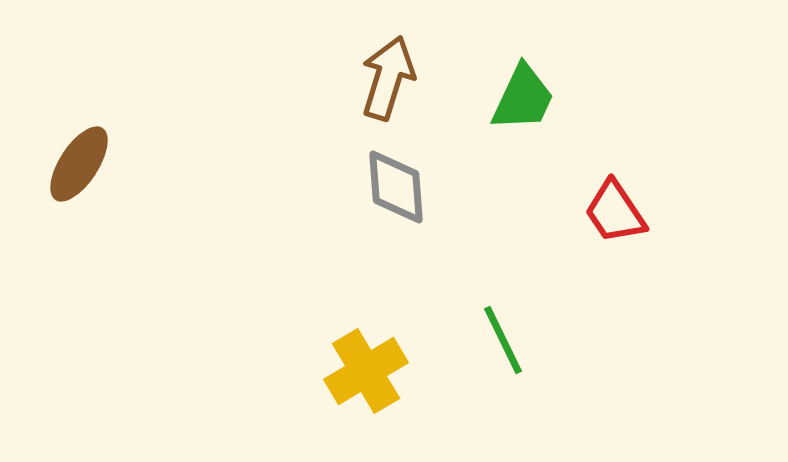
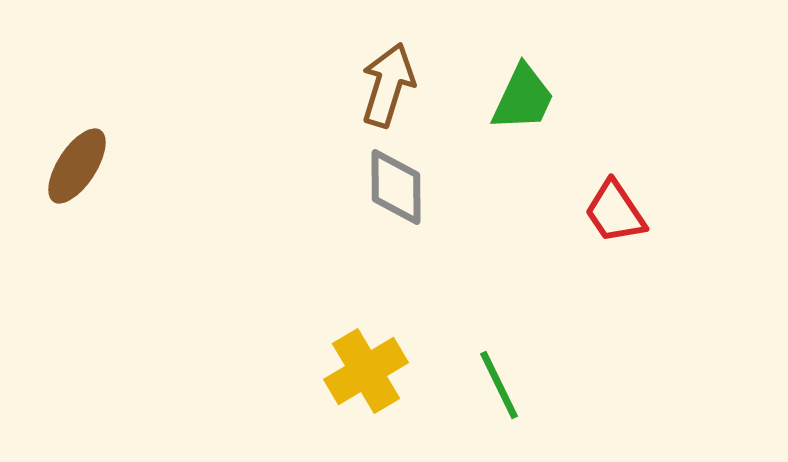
brown arrow: moved 7 px down
brown ellipse: moved 2 px left, 2 px down
gray diamond: rotated 4 degrees clockwise
green line: moved 4 px left, 45 px down
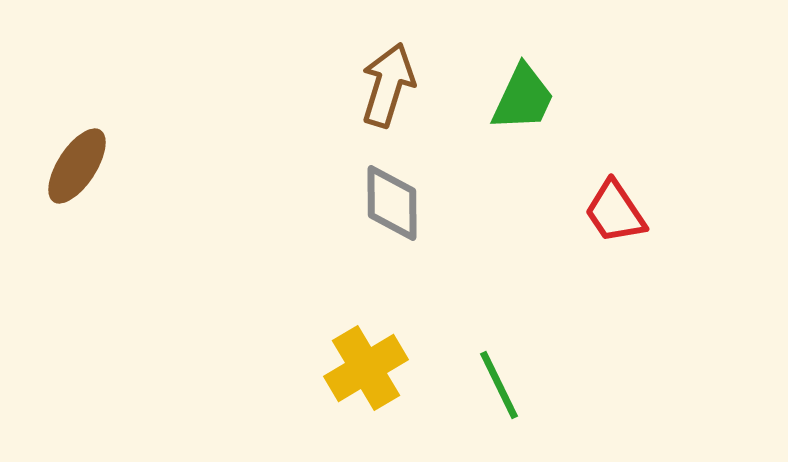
gray diamond: moved 4 px left, 16 px down
yellow cross: moved 3 px up
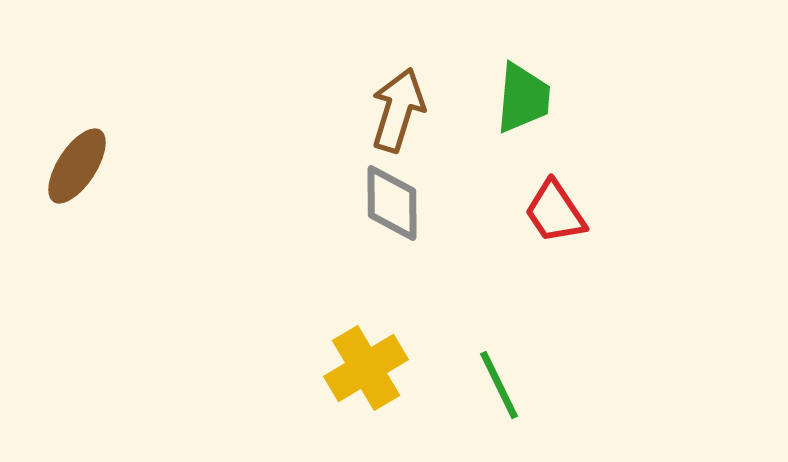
brown arrow: moved 10 px right, 25 px down
green trapezoid: rotated 20 degrees counterclockwise
red trapezoid: moved 60 px left
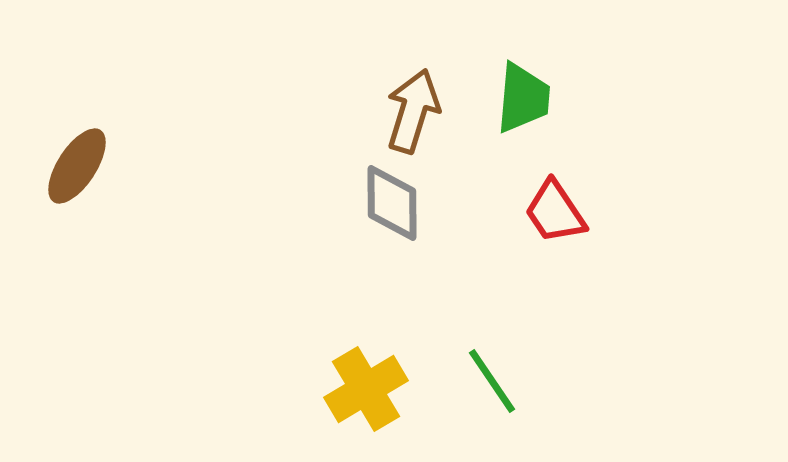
brown arrow: moved 15 px right, 1 px down
yellow cross: moved 21 px down
green line: moved 7 px left, 4 px up; rotated 8 degrees counterclockwise
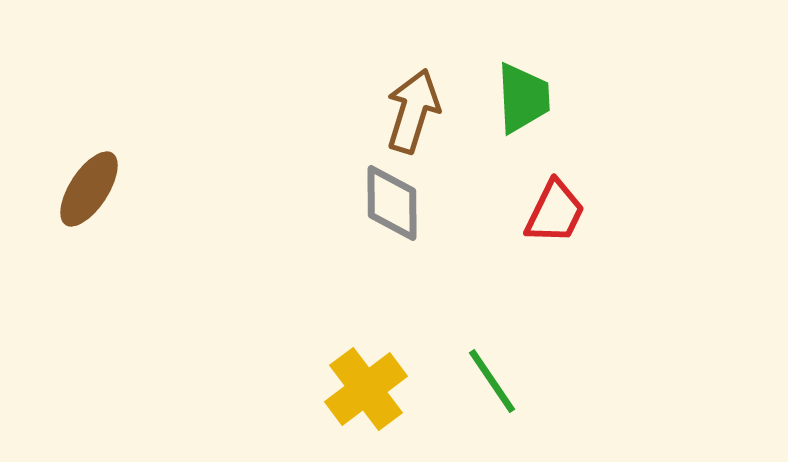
green trapezoid: rotated 8 degrees counterclockwise
brown ellipse: moved 12 px right, 23 px down
red trapezoid: rotated 120 degrees counterclockwise
yellow cross: rotated 6 degrees counterclockwise
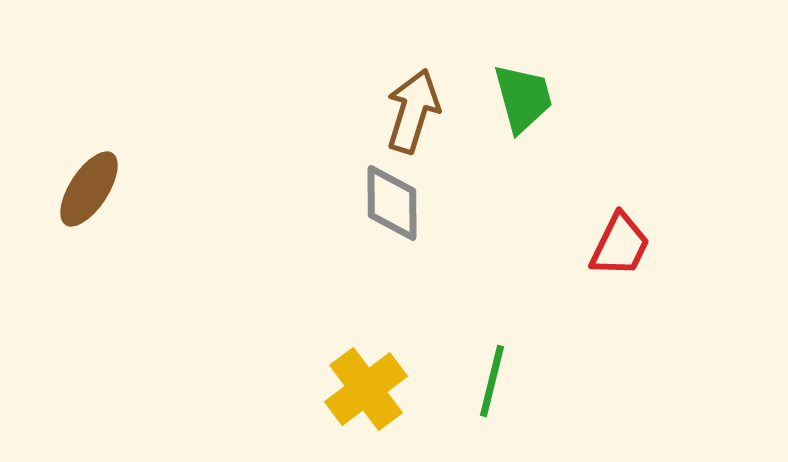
green trapezoid: rotated 12 degrees counterclockwise
red trapezoid: moved 65 px right, 33 px down
green line: rotated 48 degrees clockwise
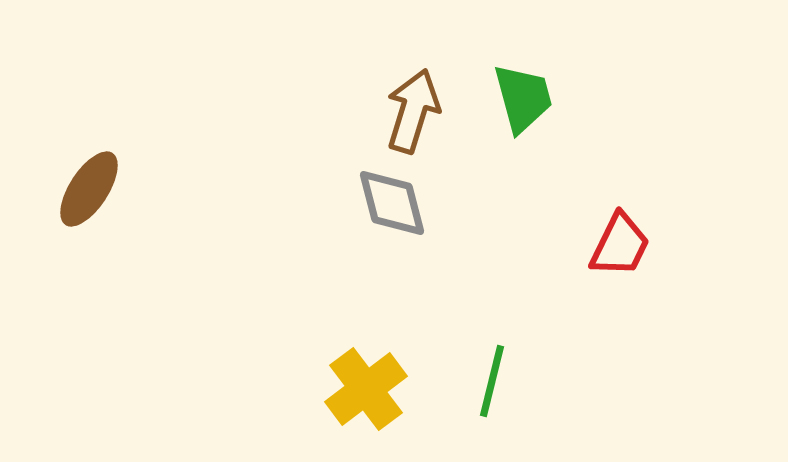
gray diamond: rotated 14 degrees counterclockwise
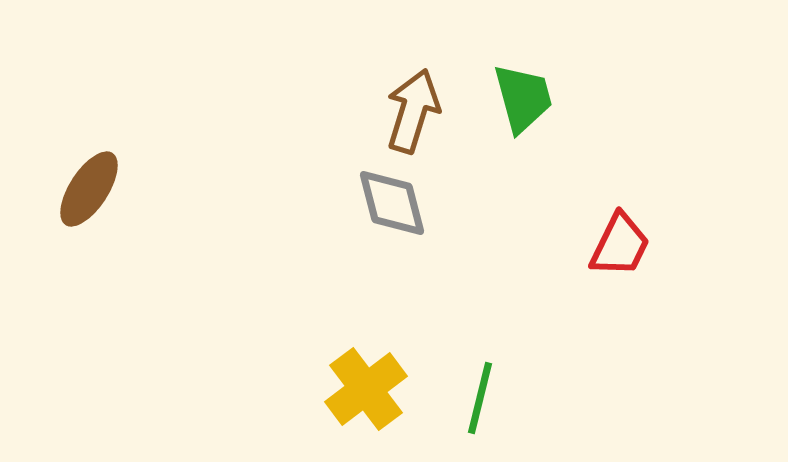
green line: moved 12 px left, 17 px down
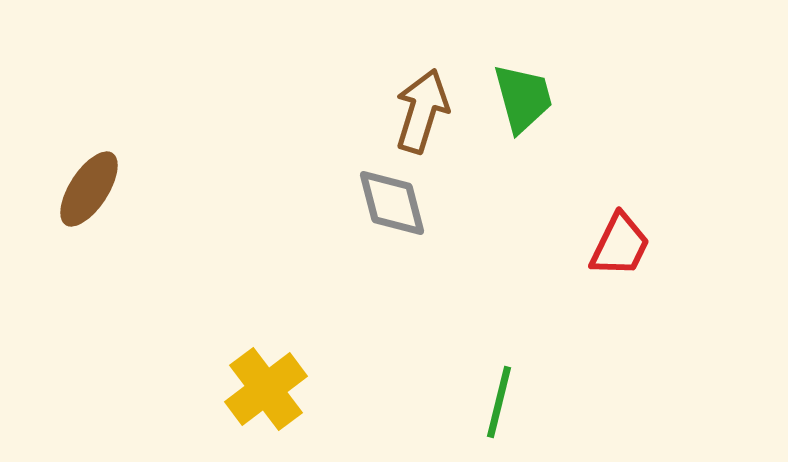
brown arrow: moved 9 px right
yellow cross: moved 100 px left
green line: moved 19 px right, 4 px down
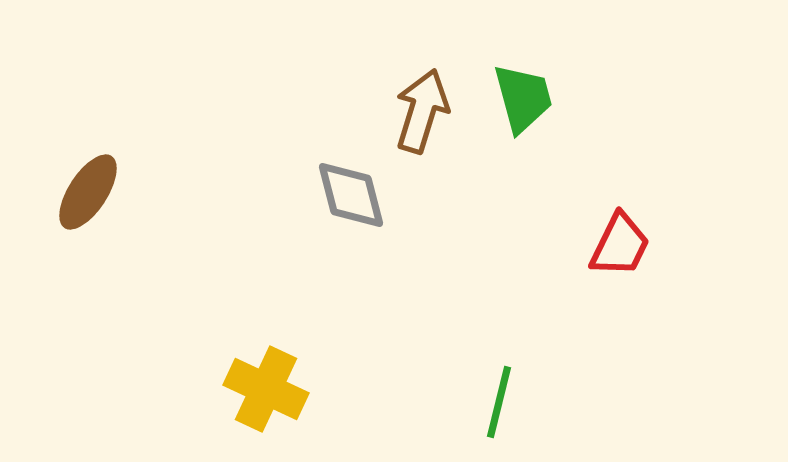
brown ellipse: moved 1 px left, 3 px down
gray diamond: moved 41 px left, 8 px up
yellow cross: rotated 28 degrees counterclockwise
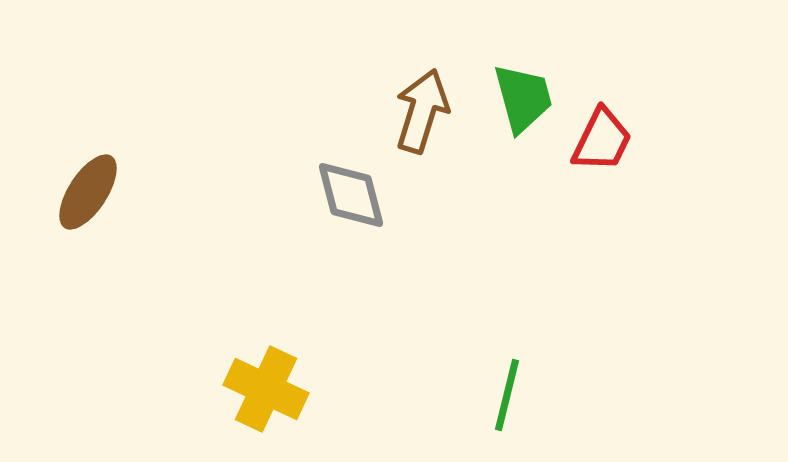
red trapezoid: moved 18 px left, 105 px up
green line: moved 8 px right, 7 px up
